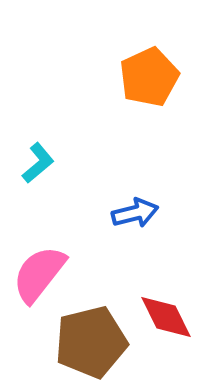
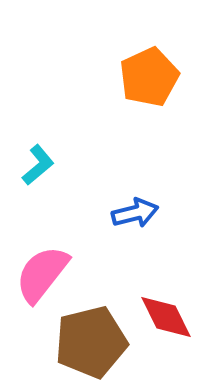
cyan L-shape: moved 2 px down
pink semicircle: moved 3 px right
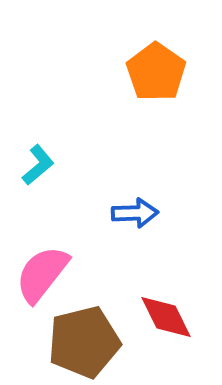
orange pentagon: moved 7 px right, 5 px up; rotated 12 degrees counterclockwise
blue arrow: rotated 12 degrees clockwise
brown pentagon: moved 7 px left
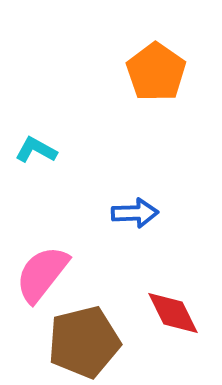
cyan L-shape: moved 2 px left, 15 px up; rotated 111 degrees counterclockwise
red diamond: moved 7 px right, 4 px up
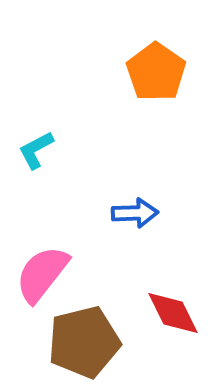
cyan L-shape: rotated 57 degrees counterclockwise
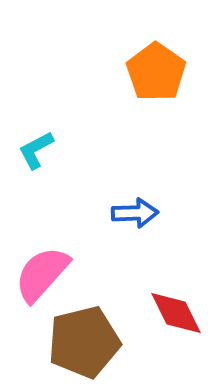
pink semicircle: rotated 4 degrees clockwise
red diamond: moved 3 px right
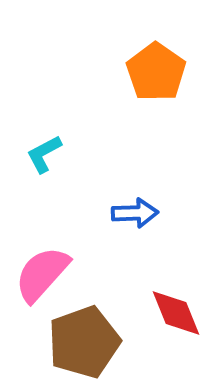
cyan L-shape: moved 8 px right, 4 px down
red diamond: rotated 4 degrees clockwise
brown pentagon: rotated 6 degrees counterclockwise
